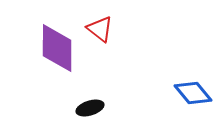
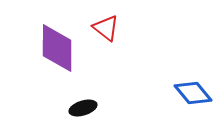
red triangle: moved 6 px right, 1 px up
black ellipse: moved 7 px left
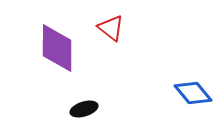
red triangle: moved 5 px right
black ellipse: moved 1 px right, 1 px down
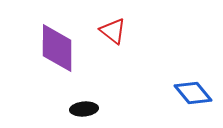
red triangle: moved 2 px right, 3 px down
black ellipse: rotated 12 degrees clockwise
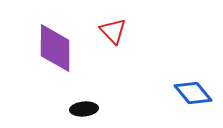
red triangle: rotated 8 degrees clockwise
purple diamond: moved 2 px left
